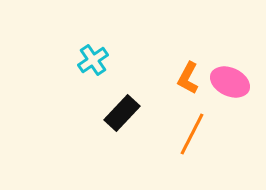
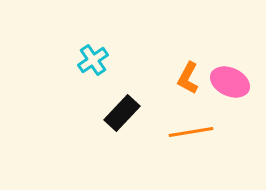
orange line: moved 1 px left, 2 px up; rotated 54 degrees clockwise
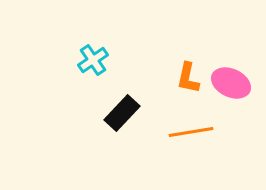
orange L-shape: rotated 16 degrees counterclockwise
pink ellipse: moved 1 px right, 1 px down
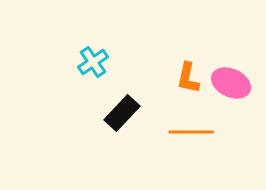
cyan cross: moved 2 px down
orange line: rotated 9 degrees clockwise
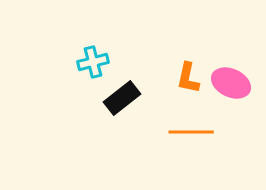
cyan cross: rotated 20 degrees clockwise
black rectangle: moved 15 px up; rotated 9 degrees clockwise
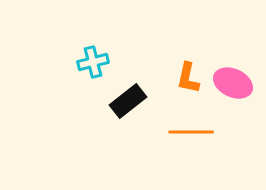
pink ellipse: moved 2 px right
black rectangle: moved 6 px right, 3 px down
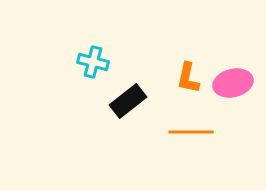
cyan cross: rotated 28 degrees clockwise
pink ellipse: rotated 39 degrees counterclockwise
